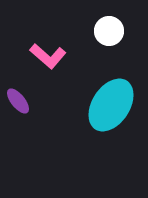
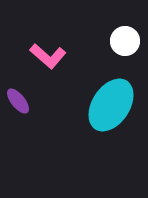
white circle: moved 16 px right, 10 px down
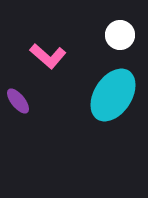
white circle: moved 5 px left, 6 px up
cyan ellipse: moved 2 px right, 10 px up
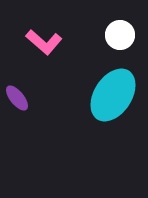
pink L-shape: moved 4 px left, 14 px up
purple ellipse: moved 1 px left, 3 px up
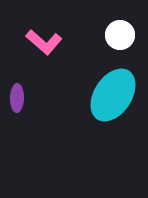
purple ellipse: rotated 40 degrees clockwise
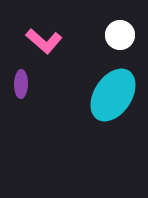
pink L-shape: moved 1 px up
purple ellipse: moved 4 px right, 14 px up
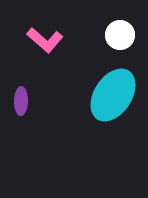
pink L-shape: moved 1 px right, 1 px up
purple ellipse: moved 17 px down
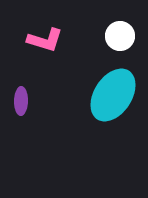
white circle: moved 1 px down
pink L-shape: rotated 24 degrees counterclockwise
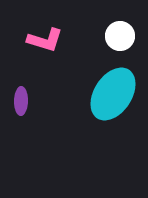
cyan ellipse: moved 1 px up
